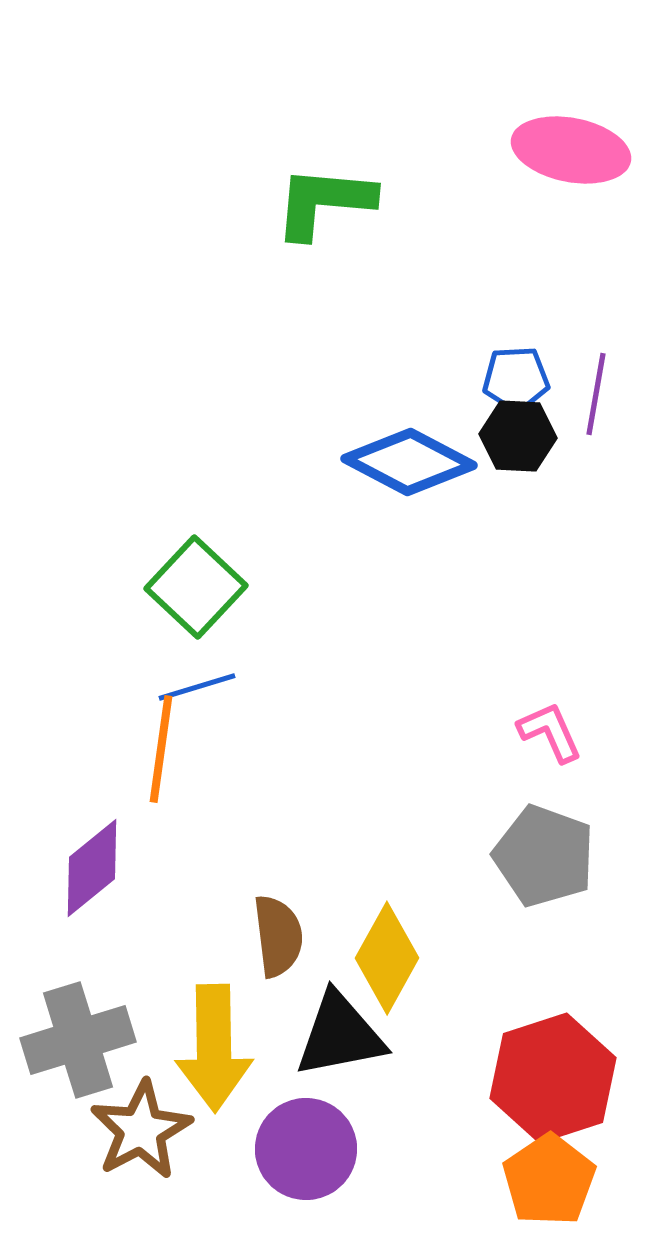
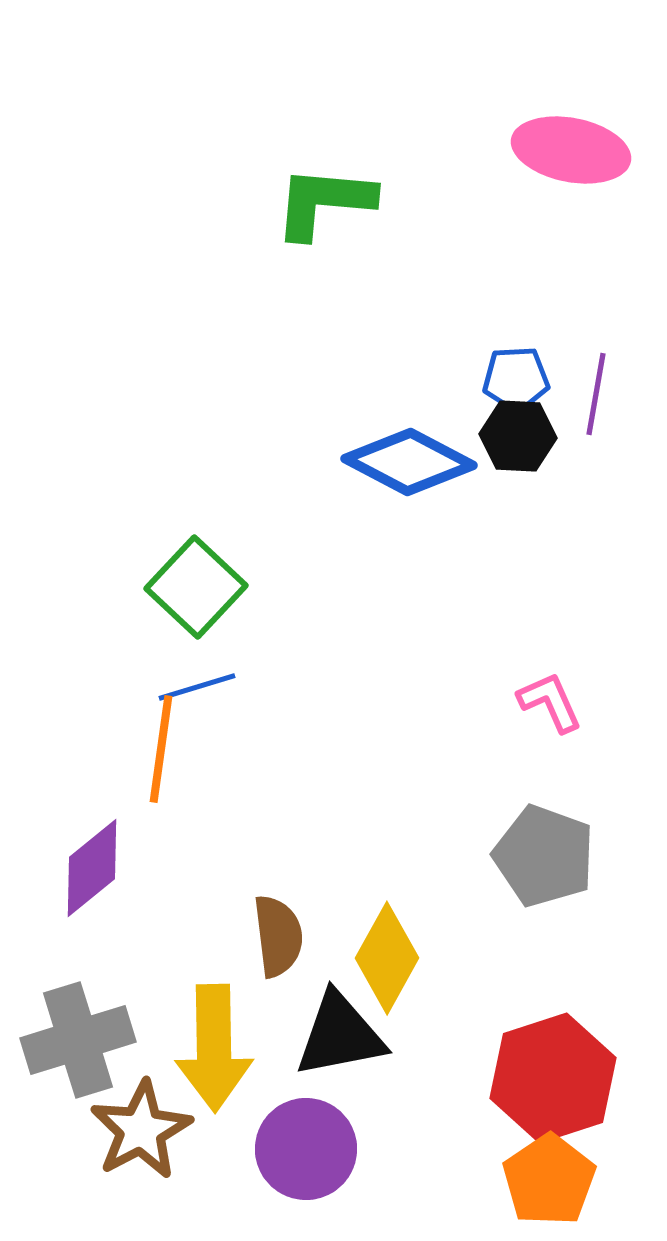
pink L-shape: moved 30 px up
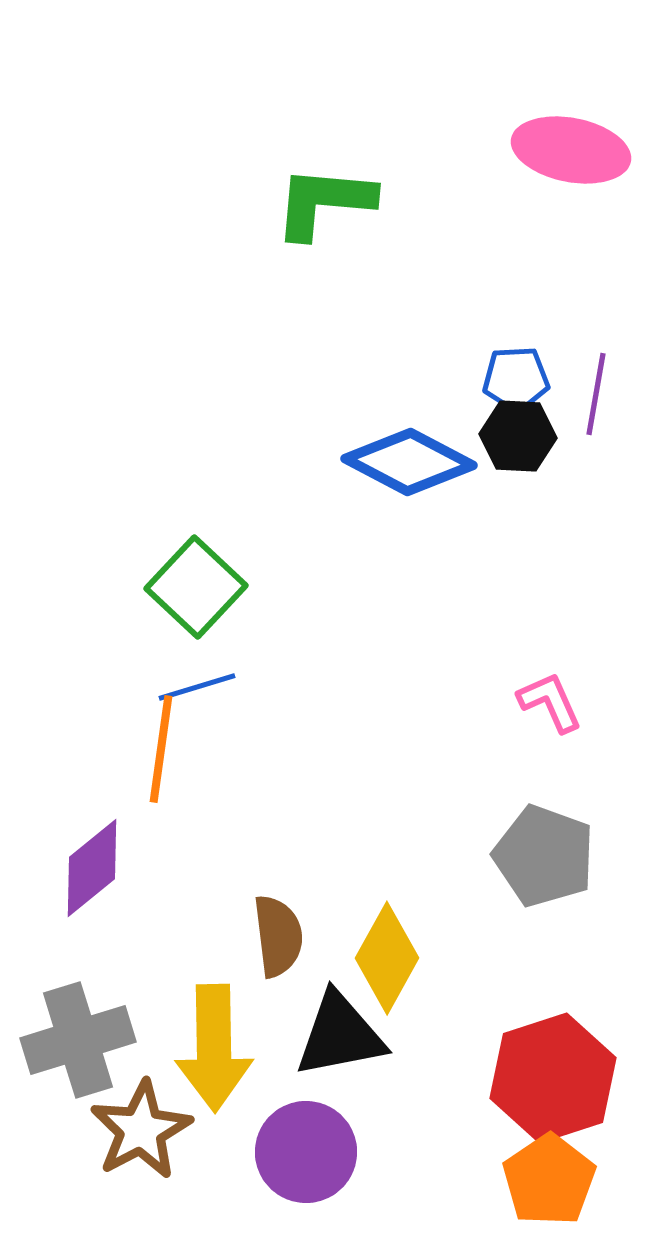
purple circle: moved 3 px down
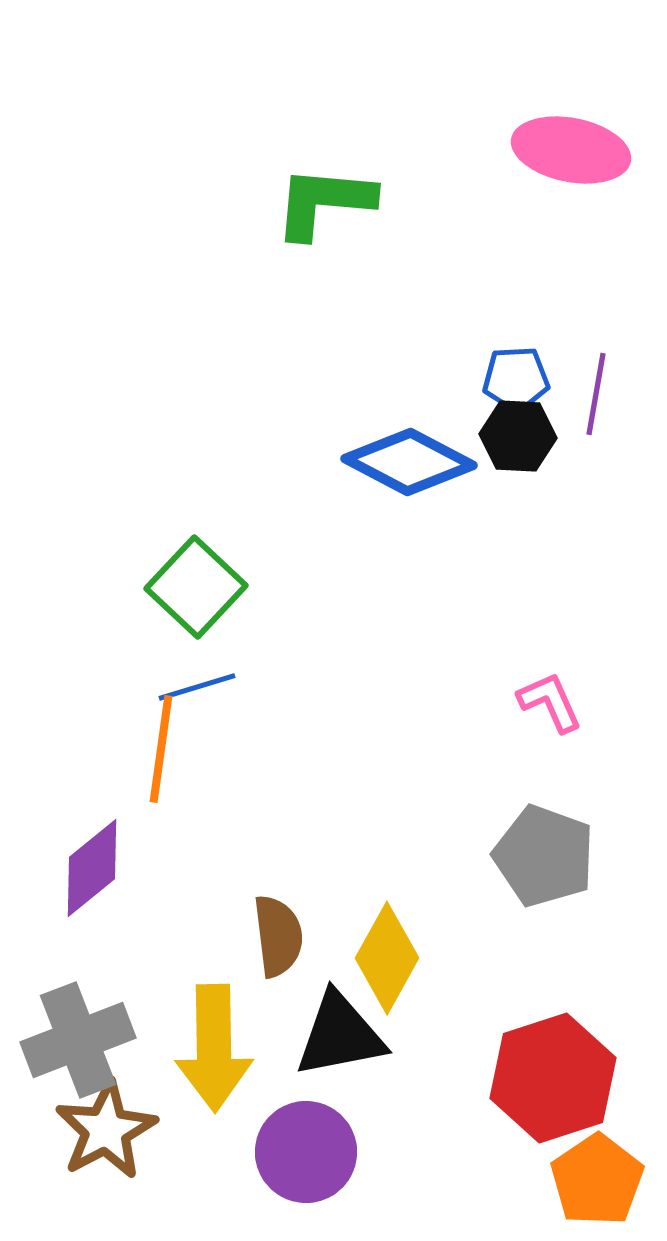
gray cross: rotated 4 degrees counterclockwise
brown star: moved 35 px left
orange pentagon: moved 48 px right
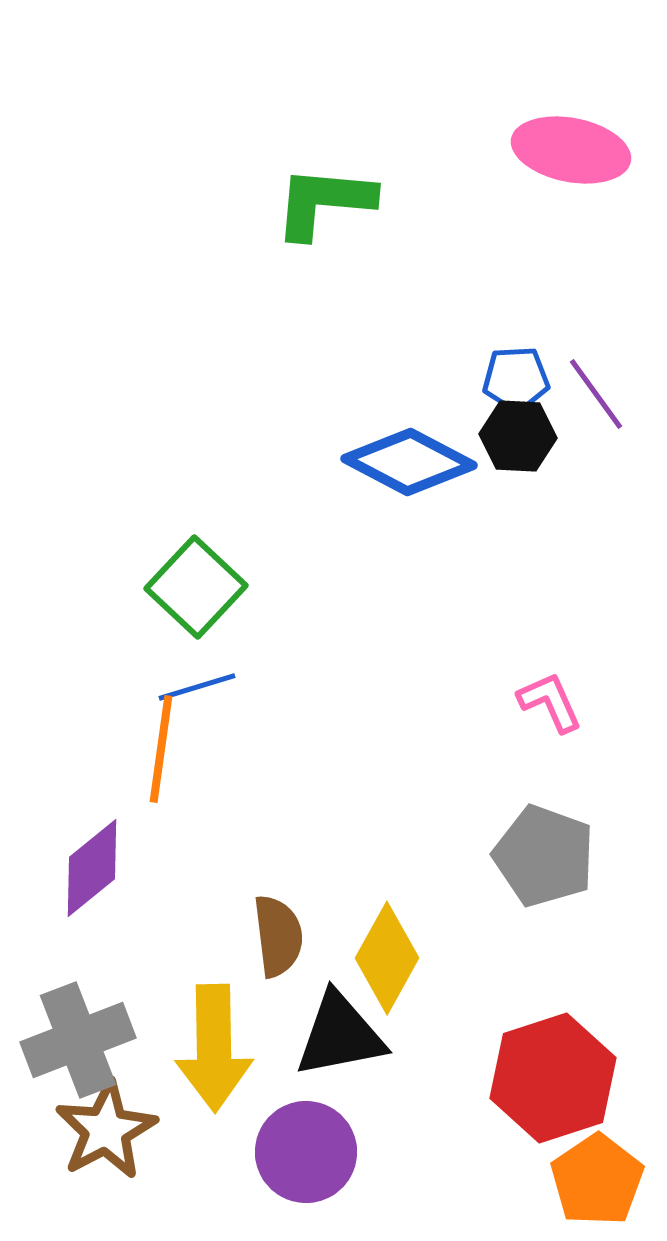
purple line: rotated 46 degrees counterclockwise
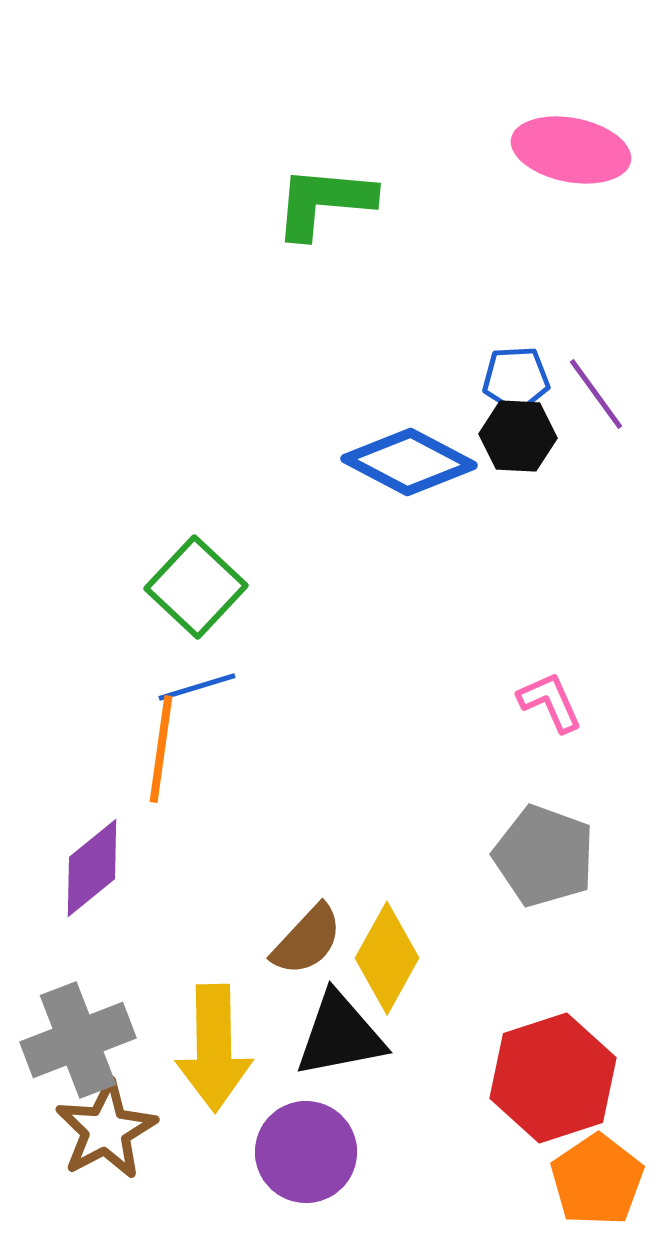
brown semicircle: moved 29 px right, 4 px down; rotated 50 degrees clockwise
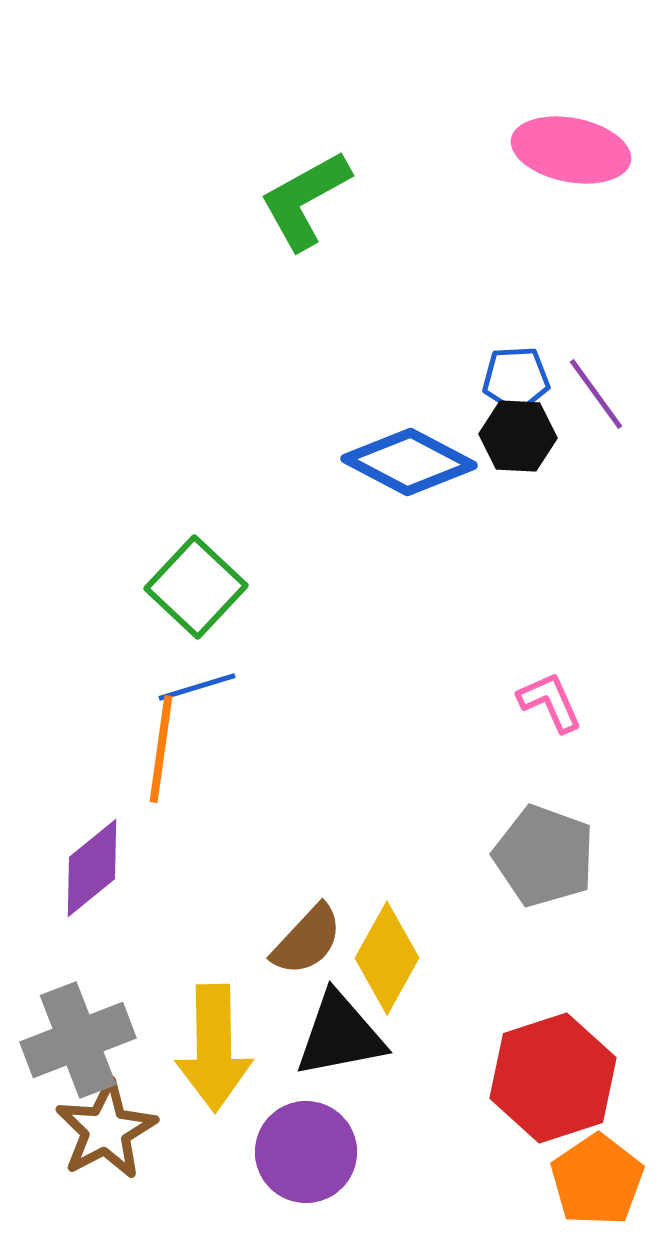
green L-shape: moved 19 px left, 2 px up; rotated 34 degrees counterclockwise
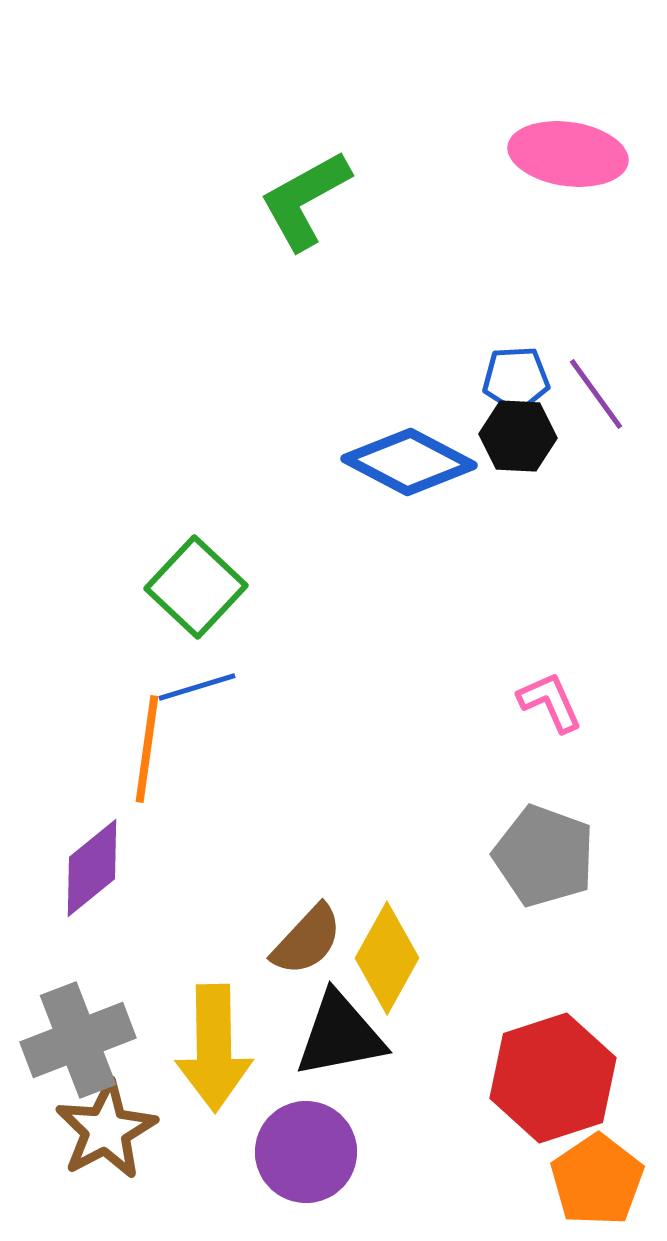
pink ellipse: moved 3 px left, 4 px down; rotated 3 degrees counterclockwise
orange line: moved 14 px left
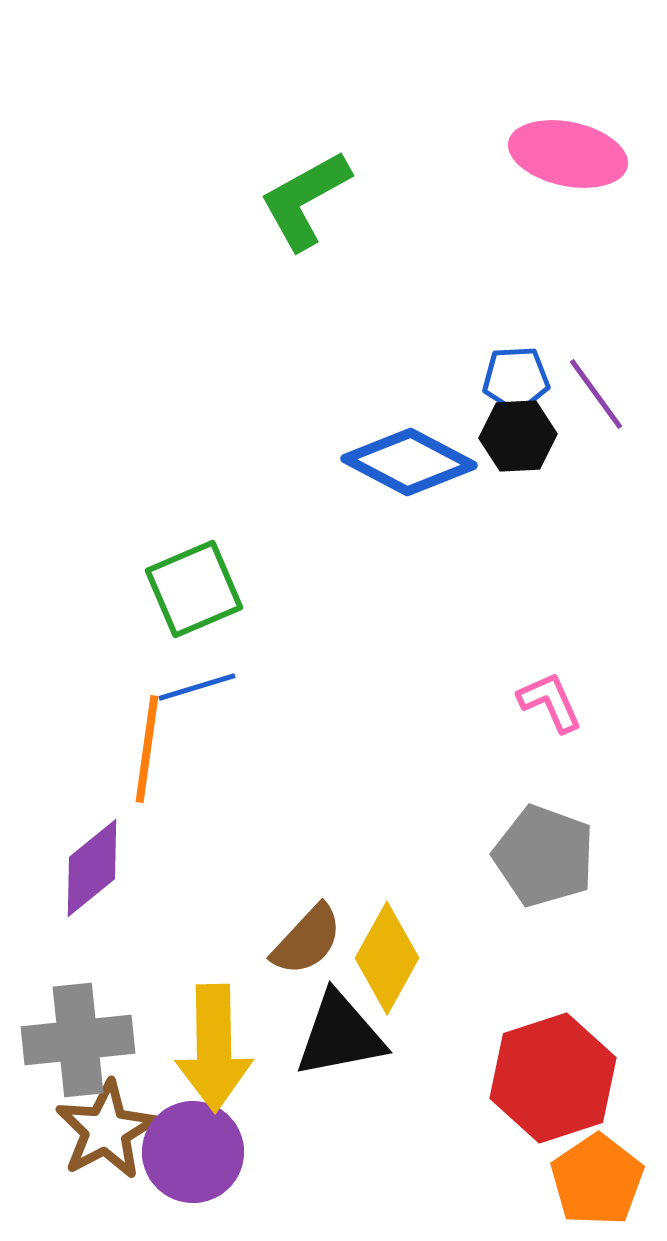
pink ellipse: rotated 4 degrees clockwise
black hexagon: rotated 6 degrees counterclockwise
green square: moved 2 px left, 2 px down; rotated 24 degrees clockwise
gray cross: rotated 15 degrees clockwise
purple circle: moved 113 px left
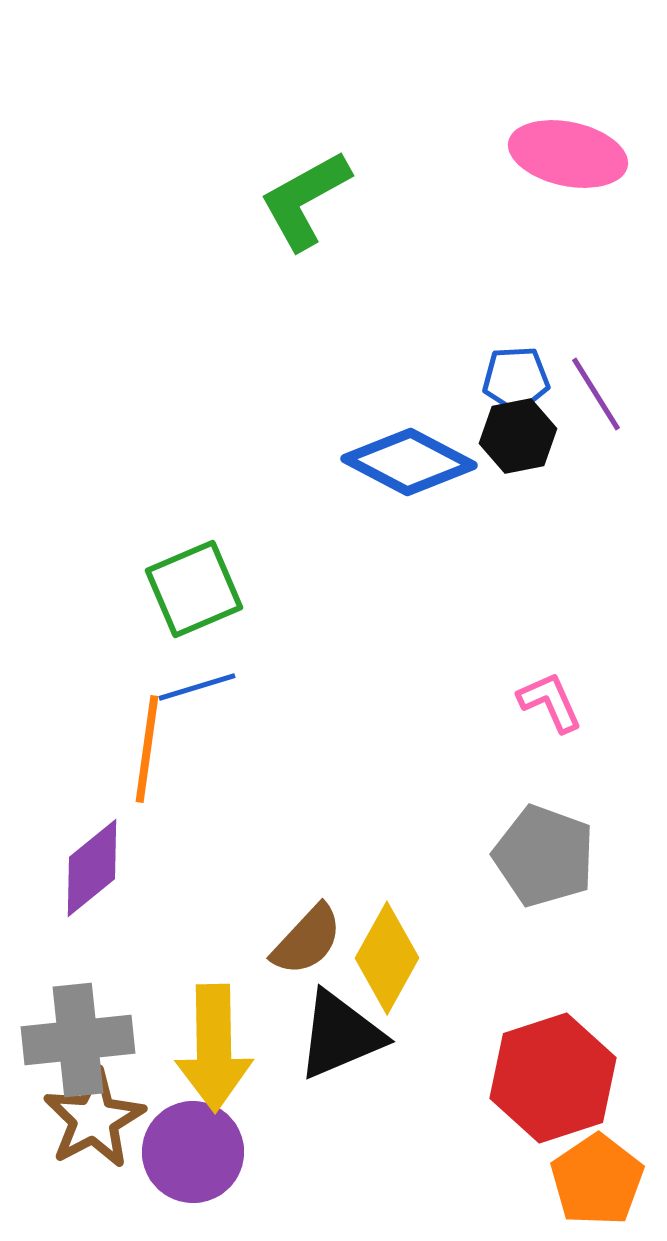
purple line: rotated 4 degrees clockwise
black hexagon: rotated 8 degrees counterclockwise
black triangle: rotated 12 degrees counterclockwise
brown star: moved 12 px left, 11 px up
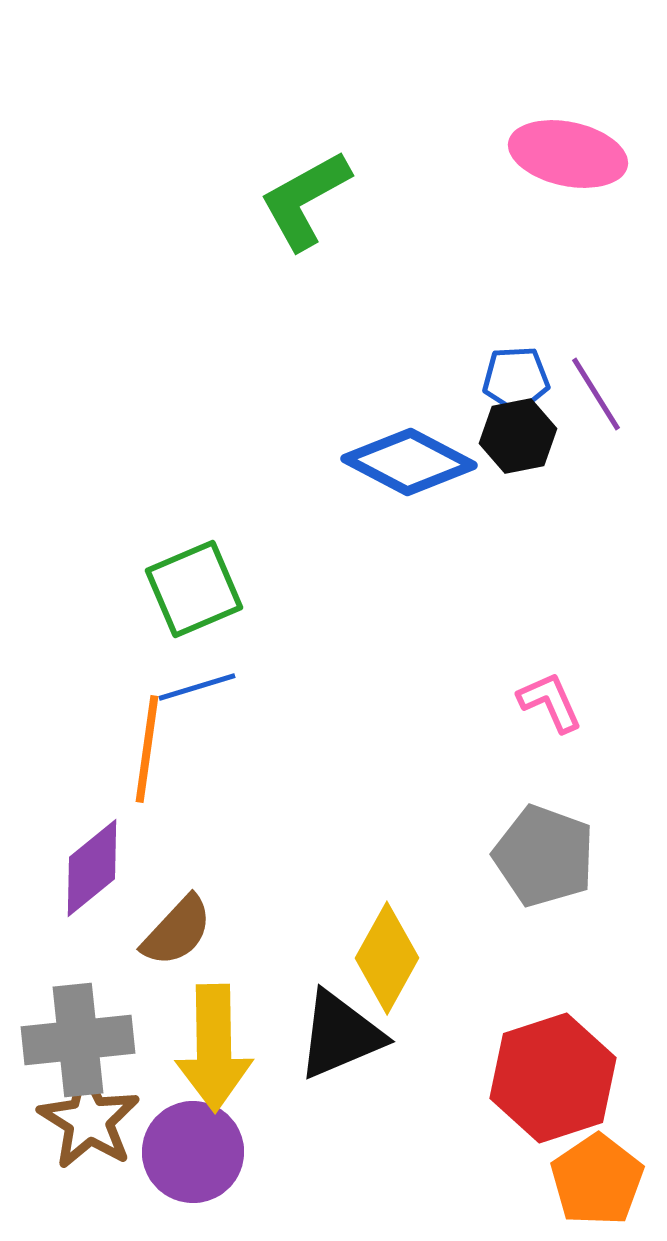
brown semicircle: moved 130 px left, 9 px up
brown star: moved 5 px left, 1 px down; rotated 12 degrees counterclockwise
